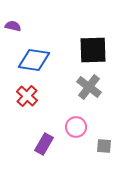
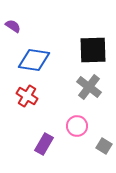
purple semicircle: rotated 21 degrees clockwise
red cross: rotated 10 degrees counterclockwise
pink circle: moved 1 px right, 1 px up
gray square: rotated 28 degrees clockwise
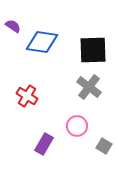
blue diamond: moved 8 px right, 18 px up
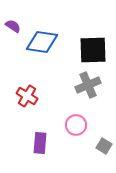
gray cross: moved 1 px left, 2 px up; rotated 30 degrees clockwise
pink circle: moved 1 px left, 1 px up
purple rectangle: moved 4 px left, 1 px up; rotated 25 degrees counterclockwise
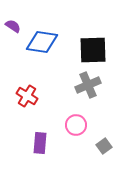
gray square: rotated 21 degrees clockwise
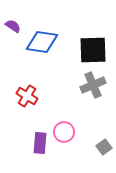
gray cross: moved 5 px right
pink circle: moved 12 px left, 7 px down
gray square: moved 1 px down
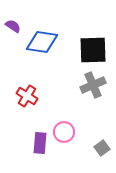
gray square: moved 2 px left, 1 px down
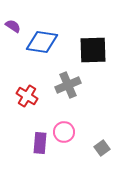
gray cross: moved 25 px left
